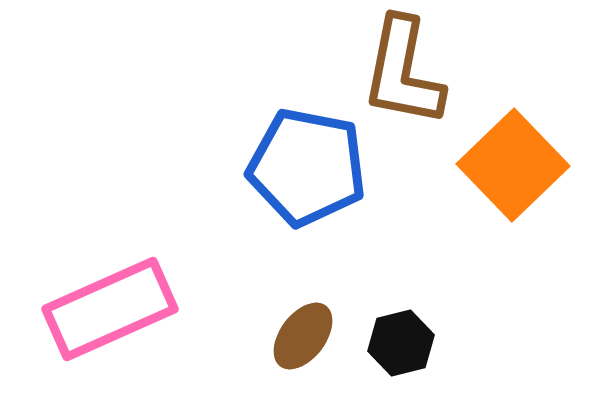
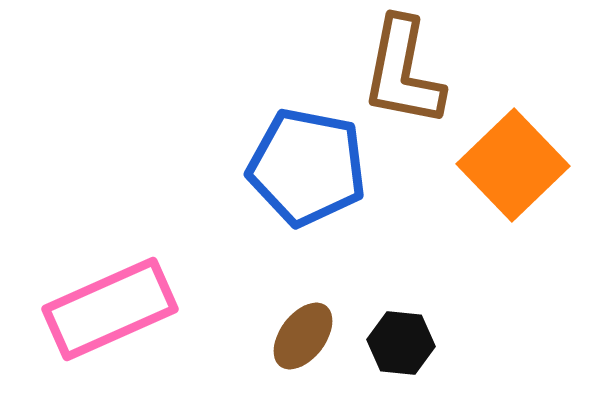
black hexagon: rotated 20 degrees clockwise
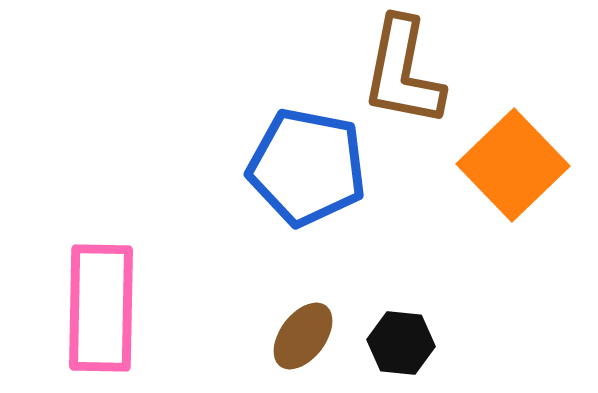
pink rectangle: moved 9 px left, 1 px up; rotated 65 degrees counterclockwise
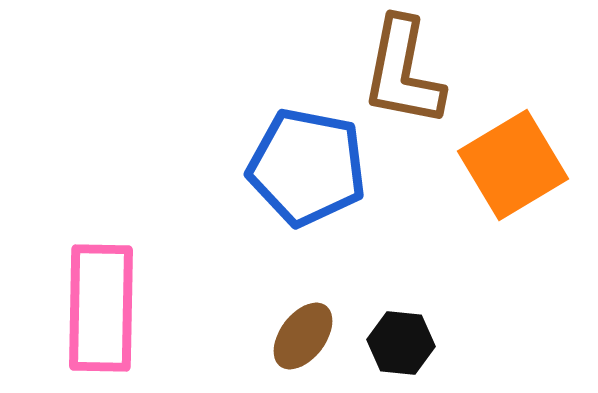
orange square: rotated 13 degrees clockwise
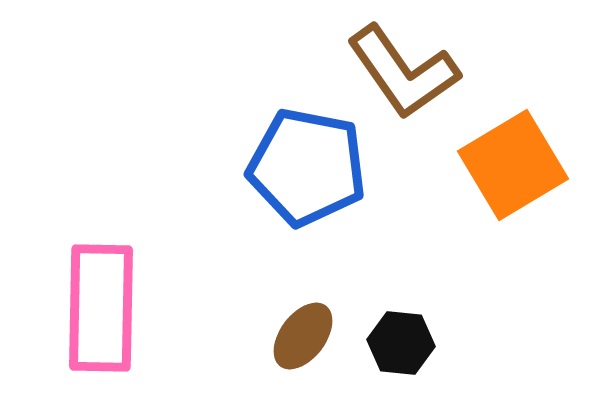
brown L-shape: rotated 46 degrees counterclockwise
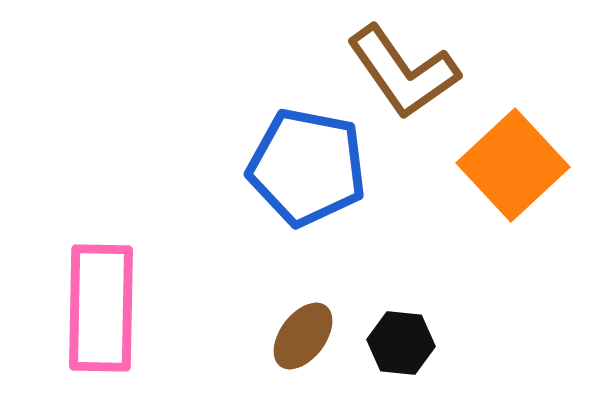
orange square: rotated 12 degrees counterclockwise
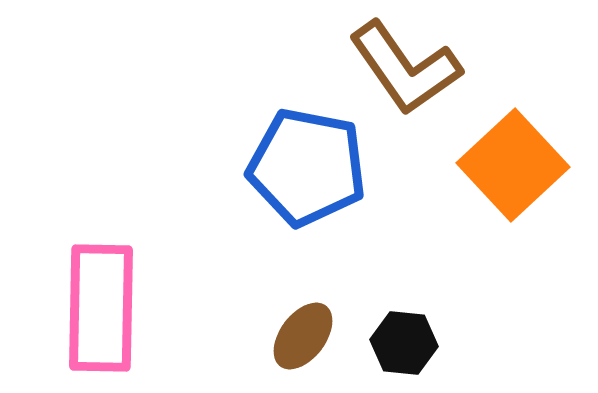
brown L-shape: moved 2 px right, 4 px up
black hexagon: moved 3 px right
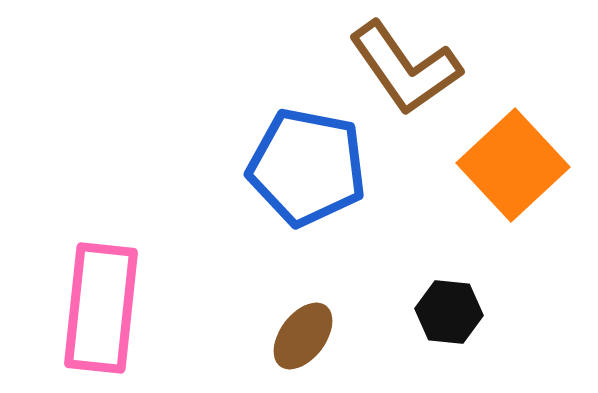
pink rectangle: rotated 5 degrees clockwise
black hexagon: moved 45 px right, 31 px up
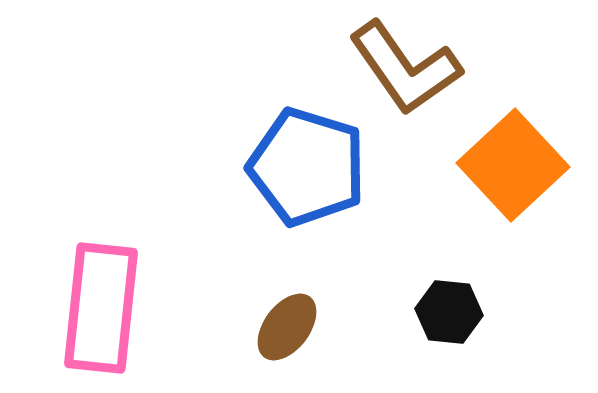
blue pentagon: rotated 6 degrees clockwise
brown ellipse: moved 16 px left, 9 px up
